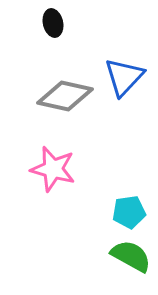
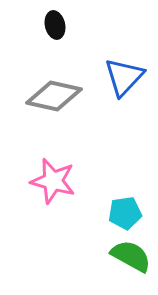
black ellipse: moved 2 px right, 2 px down
gray diamond: moved 11 px left
pink star: moved 12 px down
cyan pentagon: moved 4 px left, 1 px down
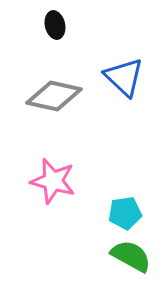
blue triangle: rotated 30 degrees counterclockwise
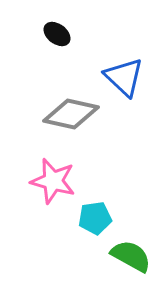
black ellipse: moved 2 px right, 9 px down; rotated 40 degrees counterclockwise
gray diamond: moved 17 px right, 18 px down
cyan pentagon: moved 30 px left, 5 px down
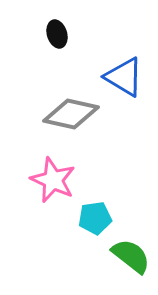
black ellipse: rotated 36 degrees clockwise
blue triangle: rotated 12 degrees counterclockwise
pink star: moved 1 px up; rotated 9 degrees clockwise
green semicircle: rotated 9 degrees clockwise
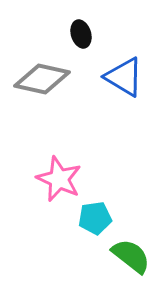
black ellipse: moved 24 px right
gray diamond: moved 29 px left, 35 px up
pink star: moved 6 px right, 1 px up
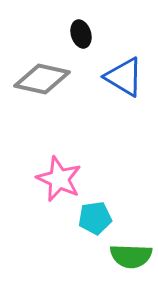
green semicircle: rotated 144 degrees clockwise
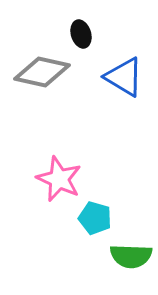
gray diamond: moved 7 px up
cyan pentagon: rotated 24 degrees clockwise
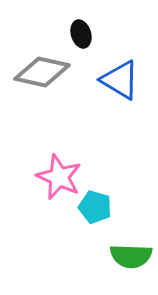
blue triangle: moved 4 px left, 3 px down
pink star: moved 2 px up
cyan pentagon: moved 11 px up
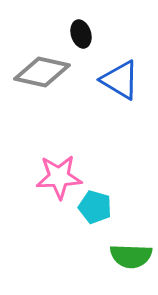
pink star: rotated 27 degrees counterclockwise
